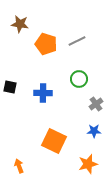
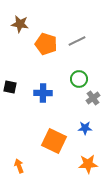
gray cross: moved 3 px left, 6 px up
blue star: moved 9 px left, 3 px up
orange star: rotated 12 degrees clockwise
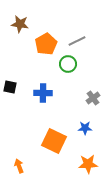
orange pentagon: rotated 25 degrees clockwise
green circle: moved 11 px left, 15 px up
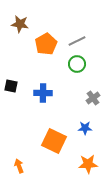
green circle: moved 9 px right
black square: moved 1 px right, 1 px up
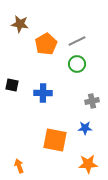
black square: moved 1 px right, 1 px up
gray cross: moved 1 px left, 3 px down; rotated 24 degrees clockwise
orange square: moved 1 px right, 1 px up; rotated 15 degrees counterclockwise
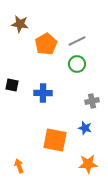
blue star: rotated 16 degrees clockwise
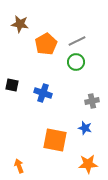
green circle: moved 1 px left, 2 px up
blue cross: rotated 18 degrees clockwise
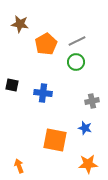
blue cross: rotated 12 degrees counterclockwise
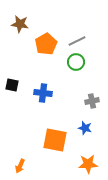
orange arrow: moved 1 px right; rotated 136 degrees counterclockwise
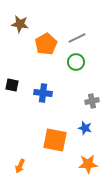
gray line: moved 3 px up
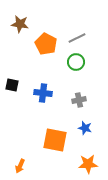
orange pentagon: rotated 15 degrees counterclockwise
gray cross: moved 13 px left, 1 px up
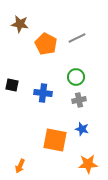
green circle: moved 15 px down
blue star: moved 3 px left, 1 px down
